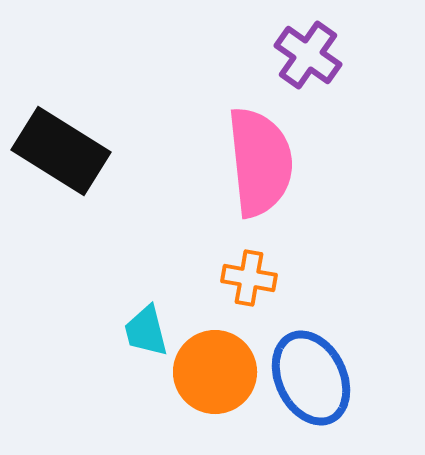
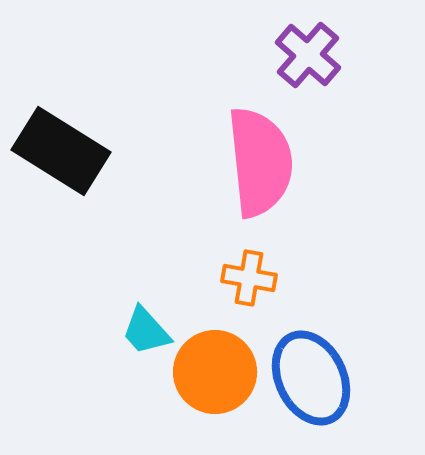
purple cross: rotated 6 degrees clockwise
cyan trapezoid: rotated 28 degrees counterclockwise
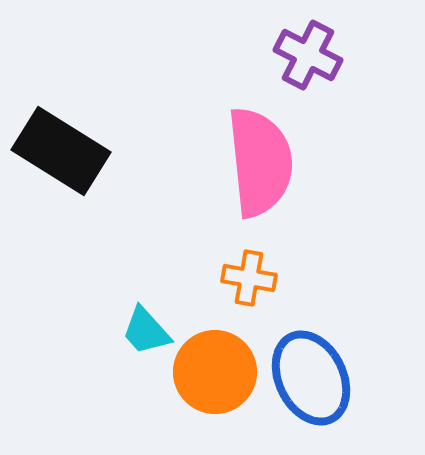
purple cross: rotated 14 degrees counterclockwise
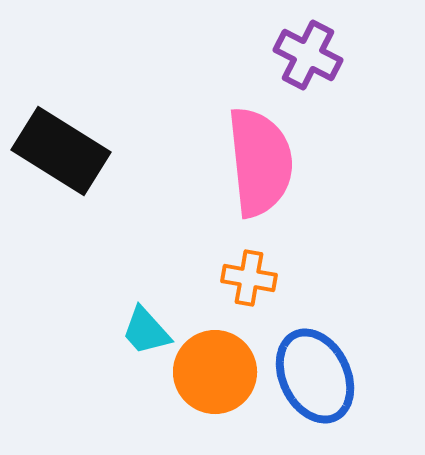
blue ellipse: moved 4 px right, 2 px up
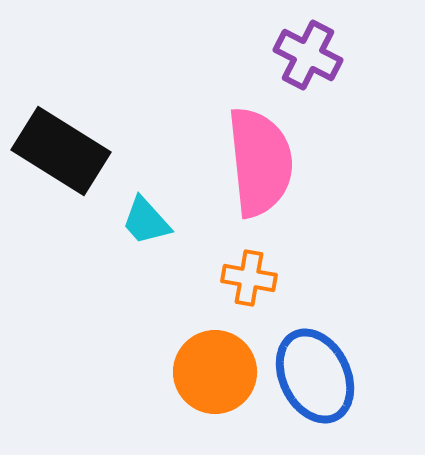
cyan trapezoid: moved 110 px up
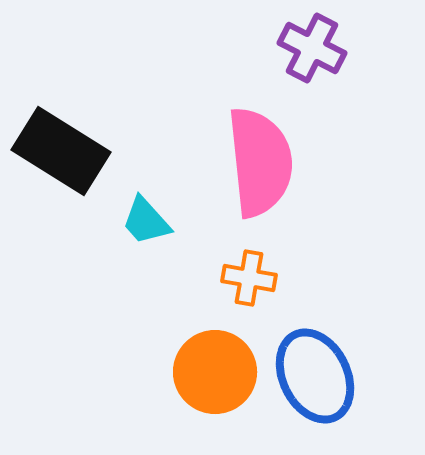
purple cross: moved 4 px right, 7 px up
